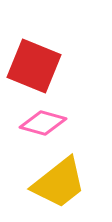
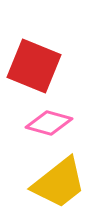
pink diamond: moved 6 px right
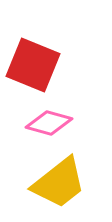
red square: moved 1 px left, 1 px up
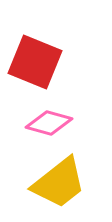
red square: moved 2 px right, 3 px up
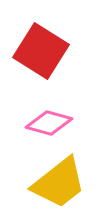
red square: moved 6 px right, 11 px up; rotated 10 degrees clockwise
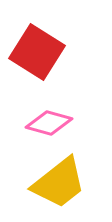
red square: moved 4 px left, 1 px down
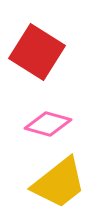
pink diamond: moved 1 px left, 1 px down
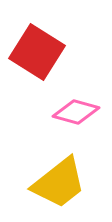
pink diamond: moved 28 px right, 12 px up
